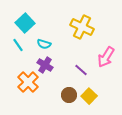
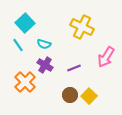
purple line: moved 7 px left, 2 px up; rotated 64 degrees counterclockwise
orange cross: moved 3 px left
brown circle: moved 1 px right
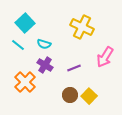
cyan line: rotated 16 degrees counterclockwise
pink arrow: moved 1 px left
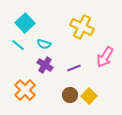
orange cross: moved 8 px down
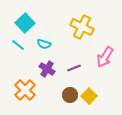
purple cross: moved 2 px right, 4 px down
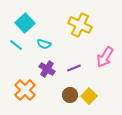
yellow cross: moved 2 px left, 2 px up
cyan line: moved 2 px left
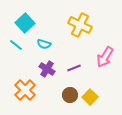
yellow square: moved 1 px right, 1 px down
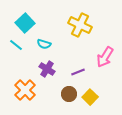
purple line: moved 4 px right, 4 px down
brown circle: moved 1 px left, 1 px up
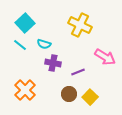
cyan line: moved 4 px right
pink arrow: rotated 90 degrees counterclockwise
purple cross: moved 6 px right, 6 px up; rotated 21 degrees counterclockwise
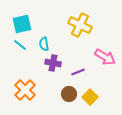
cyan square: moved 3 px left, 1 px down; rotated 30 degrees clockwise
cyan semicircle: rotated 64 degrees clockwise
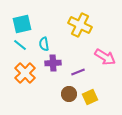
purple cross: rotated 14 degrees counterclockwise
orange cross: moved 17 px up
yellow square: rotated 21 degrees clockwise
